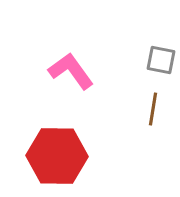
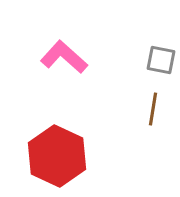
pink L-shape: moved 7 px left, 14 px up; rotated 12 degrees counterclockwise
red hexagon: rotated 24 degrees clockwise
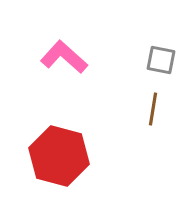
red hexagon: moved 2 px right; rotated 10 degrees counterclockwise
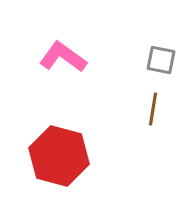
pink L-shape: moved 1 px left; rotated 6 degrees counterclockwise
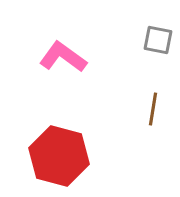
gray square: moved 3 px left, 20 px up
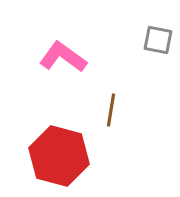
brown line: moved 42 px left, 1 px down
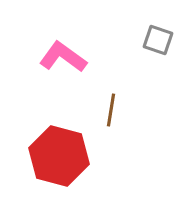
gray square: rotated 8 degrees clockwise
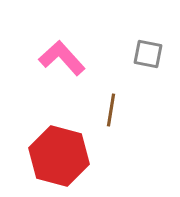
gray square: moved 10 px left, 14 px down; rotated 8 degrees counterclockwise
pink L-shape: moved 1 px left, 1 px down; rotated 12 degrees clockwise
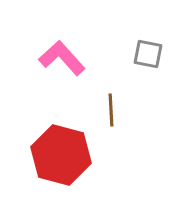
brown line: rotated 12 degrees counterclockwise
red hexagon: moved 2 px right, 1 px up
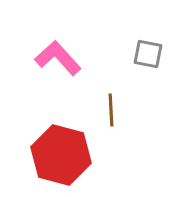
pink L-shape: moved 4 px left
